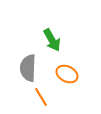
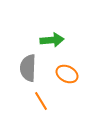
green arrow: rotated 65 degrees counterclockwise
orange line: moved 4 px down
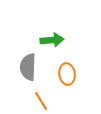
gray semicircle: moved 1 px up
orange ellipse: rotated 55 degrees clockwise
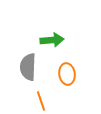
orange line: rotated 12 degrees clockwise
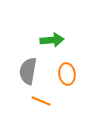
gray semicircle: moved 4 px down; rotated 8 degrees clockwise
orange line: rotated 48 degrees counterclockwise
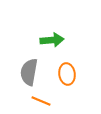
gray semicircle: moved 1 px right, 1 px down
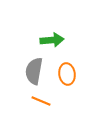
gray semicircle: moved 5 px right, 1 px up
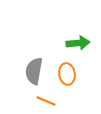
green arrow: moved 26 px right, 3 px down
orange line: moved 5 px right
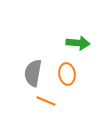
green arrow: rotated 10 degrees clockwise
gray semicircle: moved 1 px left, 2 px down
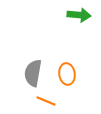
green arrow: moved 1 px right, 28 px up
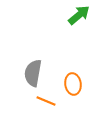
green arrow: rotated 45 degrees counterclockwise
orange ellipse: moved 6 px right, 10 px down
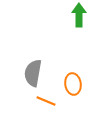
green arrow: rotated 50 degrees counterclockwise
